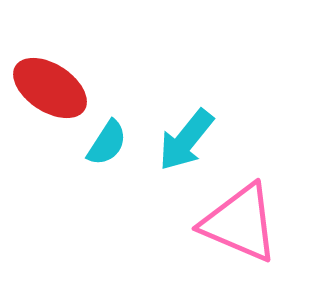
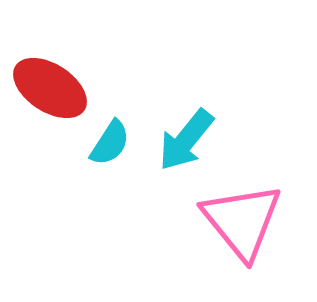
cyan semicircle: moved 3 px right
pink triangle: moved 2 px right, 2 px up; rotated 28 degrees clockwise
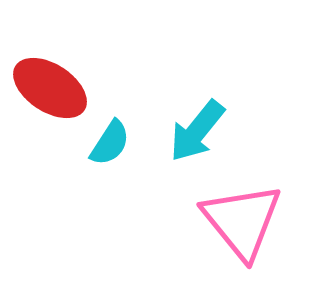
cyan arrow: moved 11 px right, 9 px up
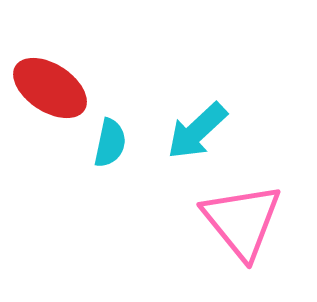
cyan arrow: rotated 8 degrees clockwise
cyan semicircle: rotated 21 degrees counterclockwise
